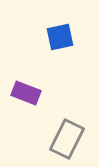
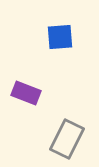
blue square: rotated 8 degrees clockwise
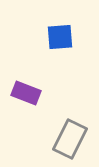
gray rectangle: moved 3 px right
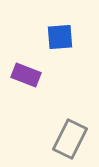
purple rectangle: moved 18 px up
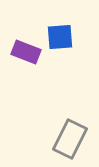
purple rectangle: moved 23 px up
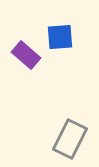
purple rectangle: moved 3 px down; rotated 20 degrees clockwise
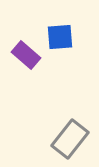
gray rectangle: rotated 12 degrees clockwise
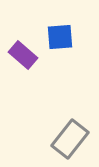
purple rectangle: moved 3 px left
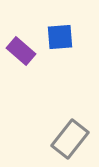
purple rectangle: moved 2 px left, 4 px up
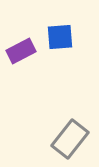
purple rectangle: rotated 68 degrees counterclockwise
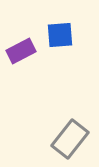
blue square: moved 2 px up
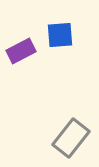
gray rectangle: moved 1 px right, 1 px up
